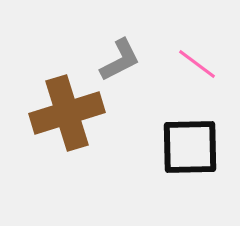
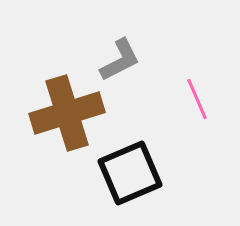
pink line: moved 35 px down; rotated 30 degrees clockwise
black square: moved 60 px left, 26 px down; rotated 22 degrees counterclockwise
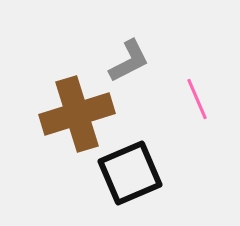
gray L-shape: moved 9 px right, 1 px down
brown cross: moved 10 px right, 1 px down
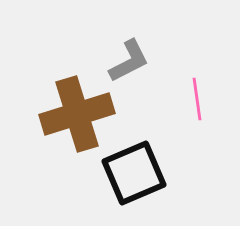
pink line: rotated 15 degrees clockwise
black square: moved 4 px right
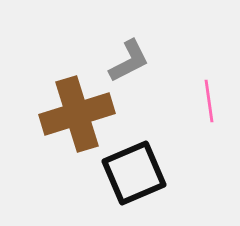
pink line: moved 12 px right, 2 px down
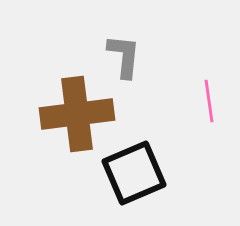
gray L-shape: moved 5 px left, 5 px up; rotated 57 degrees counterclockwise
brown cross: rotated 10 degrees clockwise
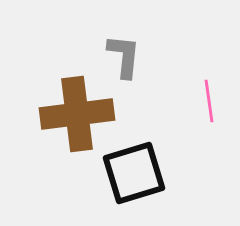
black square: rotated 6 degrees clockwise
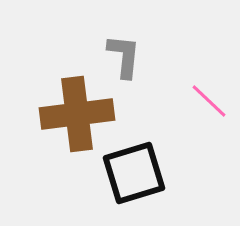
pink line: rotated 39 degrees counterclockwise
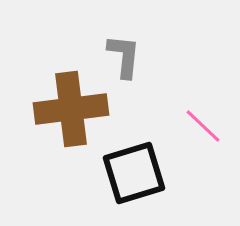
pink line: moved 6 px left, 25 px down
brown cross: moved 6 px left, 5 px up
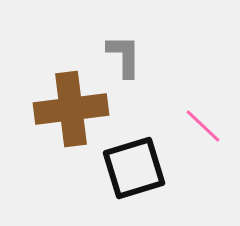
gray L-shape: rotated 6 degrees counterclockwise
black square: moved 5 px up
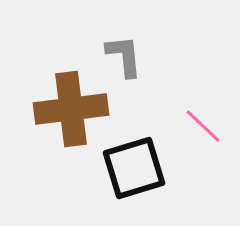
gray L-shape: rotated 6 degrees counterclockwise
